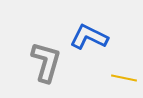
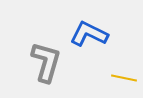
blue L-shape: moved 3 px up
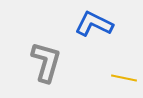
blue L-shape: moved 5 px right, 10 px up
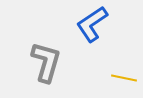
blue L-shape: moved 2 px left; rotated 60 degrees counterclockwise
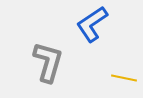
gray L-shape: moved 2 px right
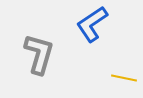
gray L-shape: moved 9 px left, 8 px up
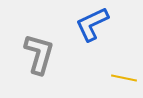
blue L-shape: rotated 9 degrees clockwise
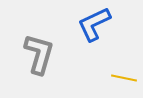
blue L-shape: moved 2 px right
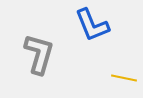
blue L-shape: moved 2 px left, 1 px down; rotated 87 degrees counterclockwise
